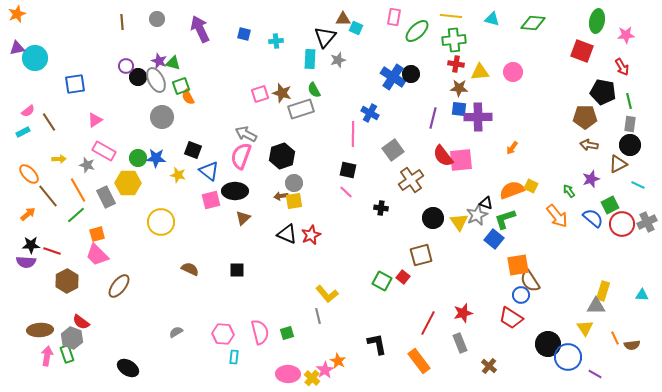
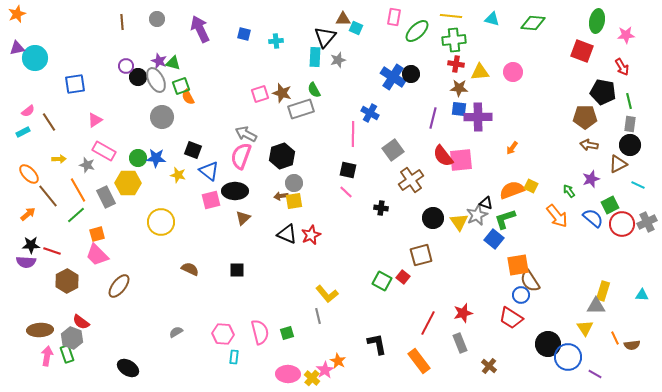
cyan rectangle at (310, 59): moved 5 px right, 2 px up
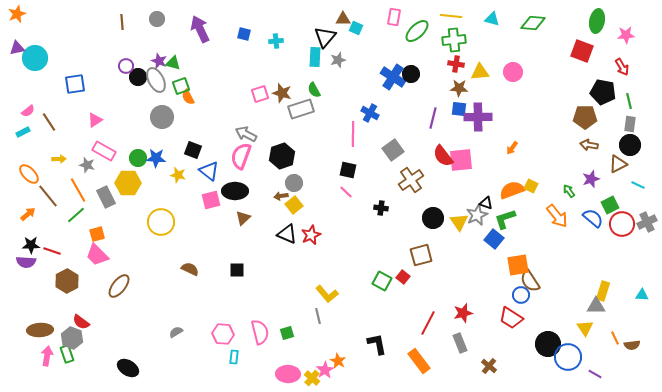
yellow square at (294, 201): moved 4 px down; rotated 30 degrees counterclockwise
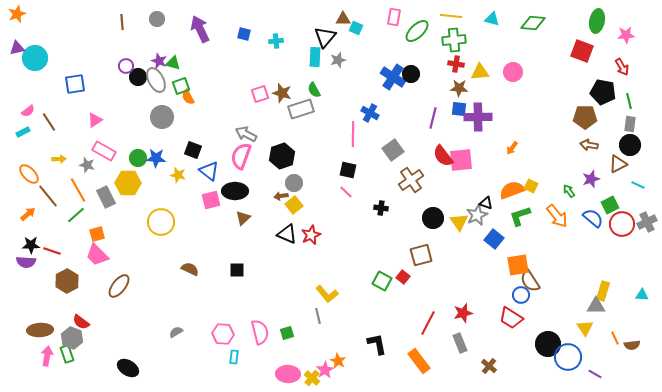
green L-shape at (505, 219): moved 15 px right, 3 px up
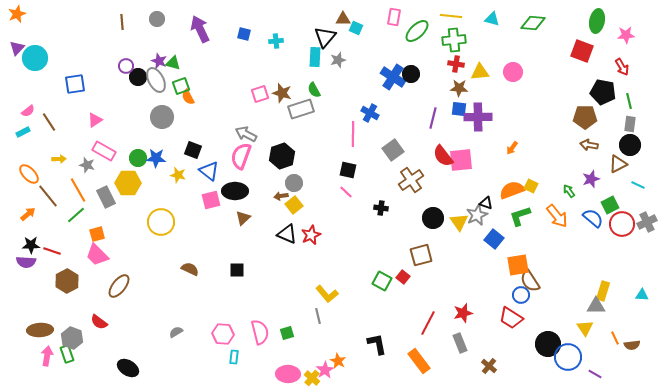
purple triangle at (17, 48): rotated 35 degrees counterclockwise
red semicircle at (81, 322): moved 18 px right
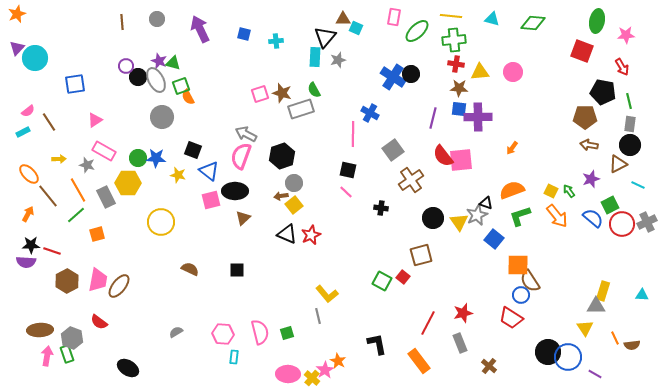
yellow square at (531, 186): moved 20 px right, 5 px down
orange arrow at (28, 214): rotated 21 degrees counterclockwise
pink trapezoid at (97, 255): moved 1 px right, 25 px down; rotated 125 degrees counterclockwise
orange square at (518, 265): rotated 10 degrees clockwise
black circle at (548, 344): moved 8 px down
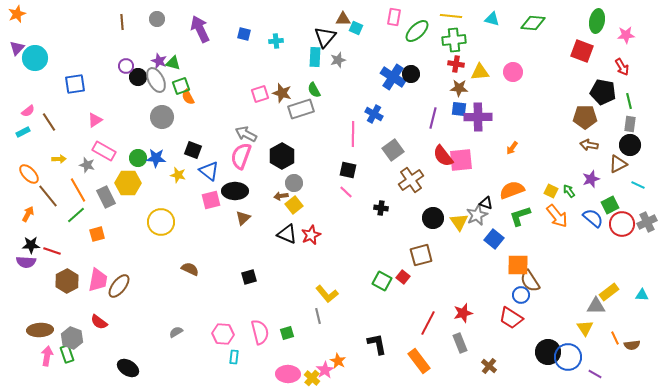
blue cross at (370, 113): moved 4 px right, 1 px down
black hexagon at (282, 156): rotated 10 degrees counterclockwise
black square at (237, 270): moved 12 px right, 7 px down; rotated 14 degrees counterclockwise
yellow rectangle at (603, 291): moved 6 px right, 1 px down; rotated 36 degrees clockwise
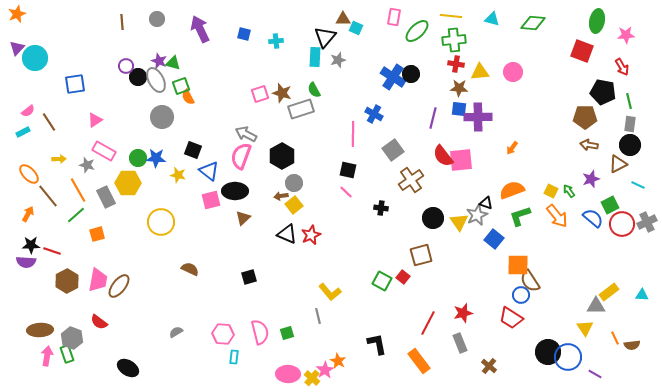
yellow L-shape at (327, 294): moved 3 px right, 2 px up
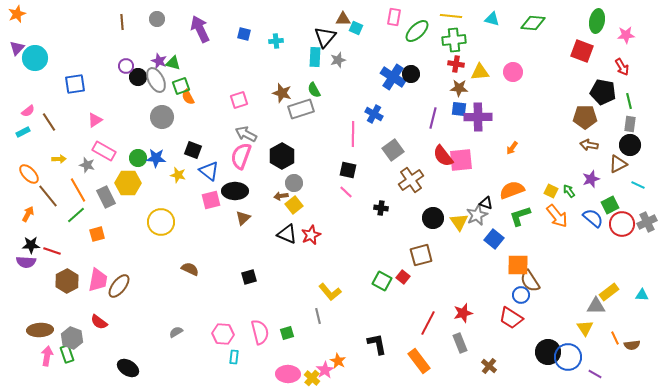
pink square at (260, 94): moved 21 px left, 6 px down
